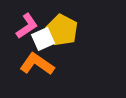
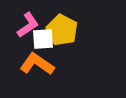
pink L-shape: moved 1 px right, 1 px up
white square: rotated 20 degrees clockwise
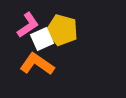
yellow pentagon: rotated 12 degrees counterclockwise
white square: moved 1 px left; rotated 20 degrees counterclockwise
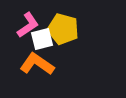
yellow pentagon: moved 1 px right, 1 px up
white square: rotated 10 degrees clockwise
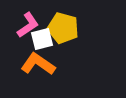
yellow pentagon: moved 1 px up
orange L-shape: moved 1 px right
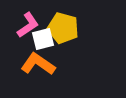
white square: moved 1 px right
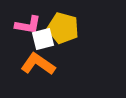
pink L-shape: rotated 44 degrees clockwise
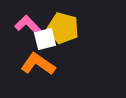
pink L-shape: rotated 144 degrees counterclockwise
white square: moved 2 px right
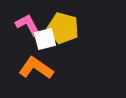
pink L-shape: rotated 16 degrees clockwise
orange L-shape: moved 2 px left, 4 px down
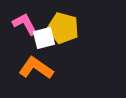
pink L-shape: moved 3 px left, 1 px up
white square: moved 1 px left, 1 px up
